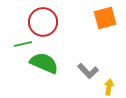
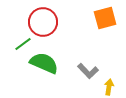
green line: rotated 24 degrees counterclockwise
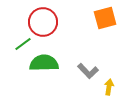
green semicircle: rotated 24 degrees counterclockwise
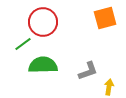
green semicircle: moved 1 px left, 2 px down
gray L-shape: rotated 65 degrees counterclockwise
